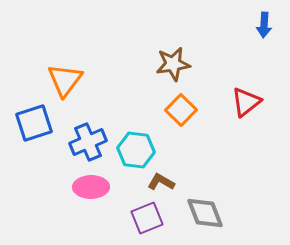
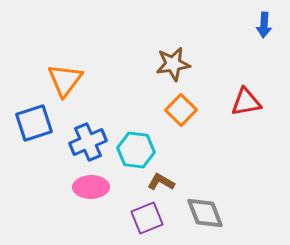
red triangle: rotated 28 degrees clockwise
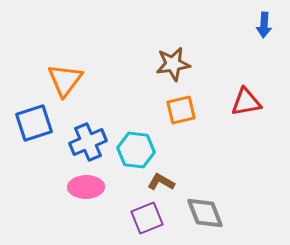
orange square: rotated 32 degrees clockwise
pink ellipse: moved 5 px left
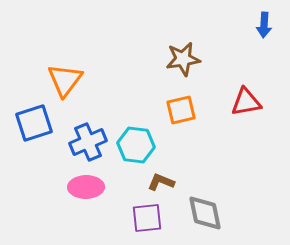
brown star: moved 10 px right, 5 px up
cyan hexagon: moved 5 px up
brown L-shape: rotated 8 degrees counterclockwise
gray diamond: rotated 9 degrees clockwise
purple square: rotated 16 degrees clockwise
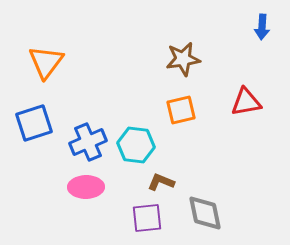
blue arrow: moved 2 px left, 2 px down
orange triangle: moved 19 px left, 18 px up
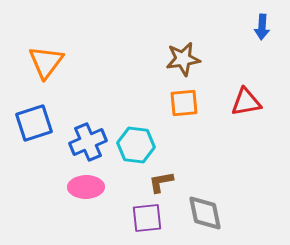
orange square: moved 3 px right, 7 px up; rotated 8 degrees clockwise
brown L-shape: rotated 32 degrees counterclockwise
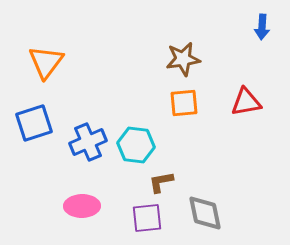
pink ellipse: moved 4 px left, 19 px down
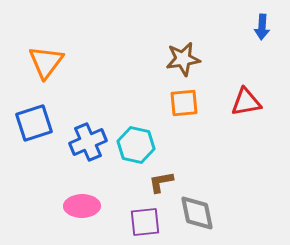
cyan hexagon: rotated 6 degrees clockwise
gray diamond: moved 8 px left
purple square: moved 2 px left, 4 px down
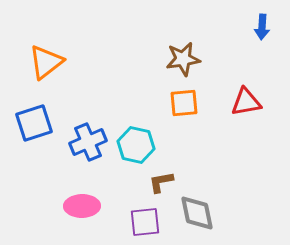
orange triangle: rotated 15 degrees clockwise
